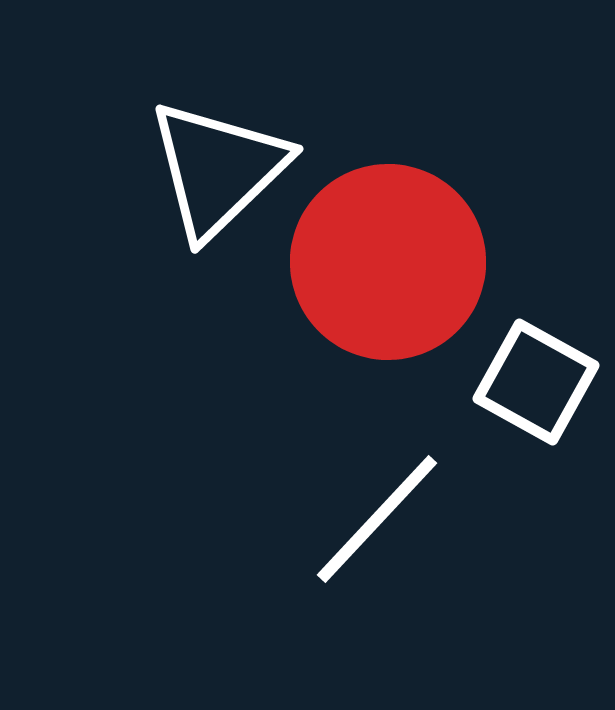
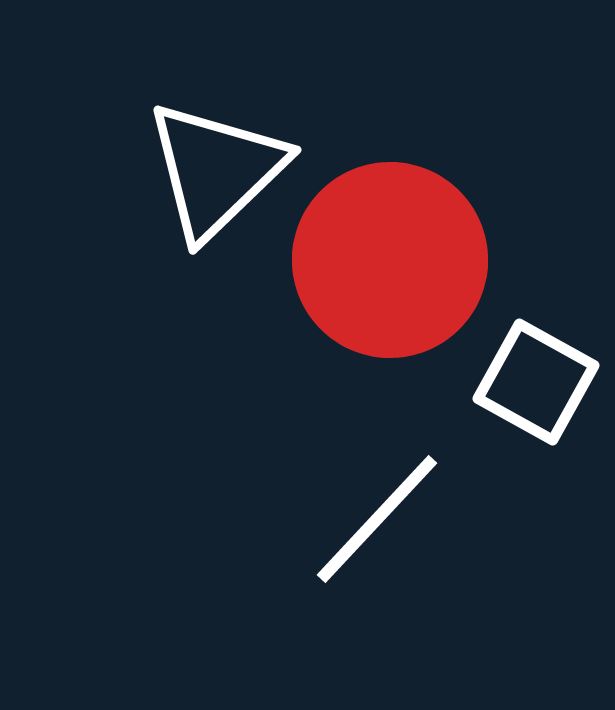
white triangle: moved 2 px left, 1 px down
red circle: moved 2 px right, 2 px up
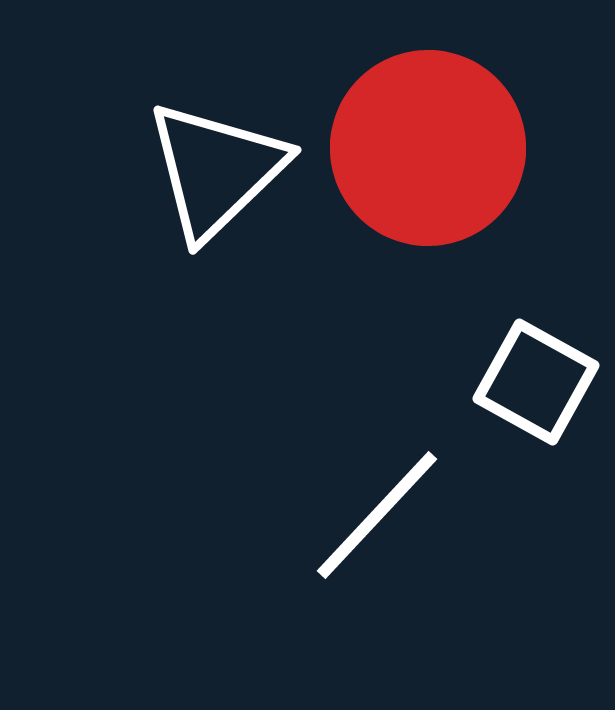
red circle: moved 38 px right, 112 px up
white line: moved 4 px up
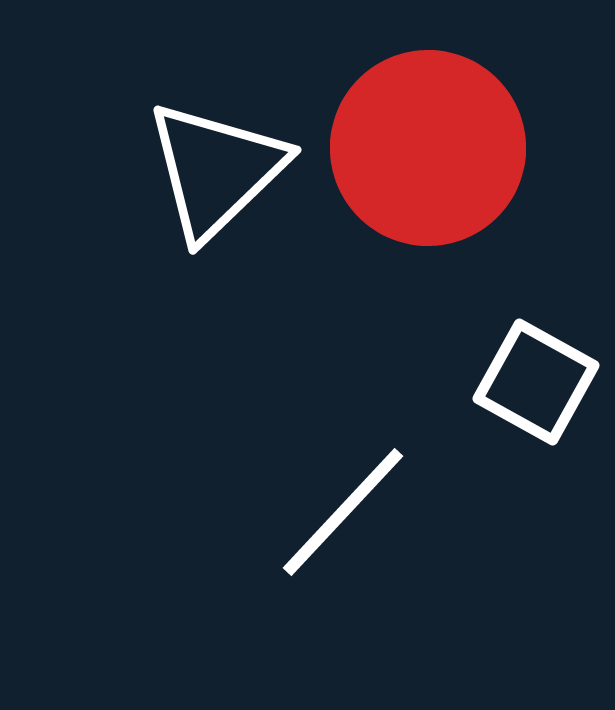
white line: moved 34 px left, 3 px up
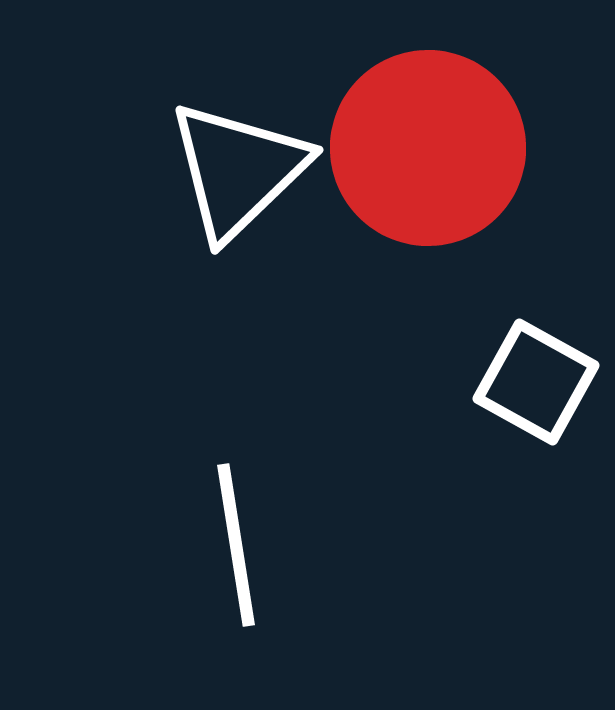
white triangle: moved 22 px right
white line: moved 107 px left, 33 px down; rotated 52 degrees counterclockwise
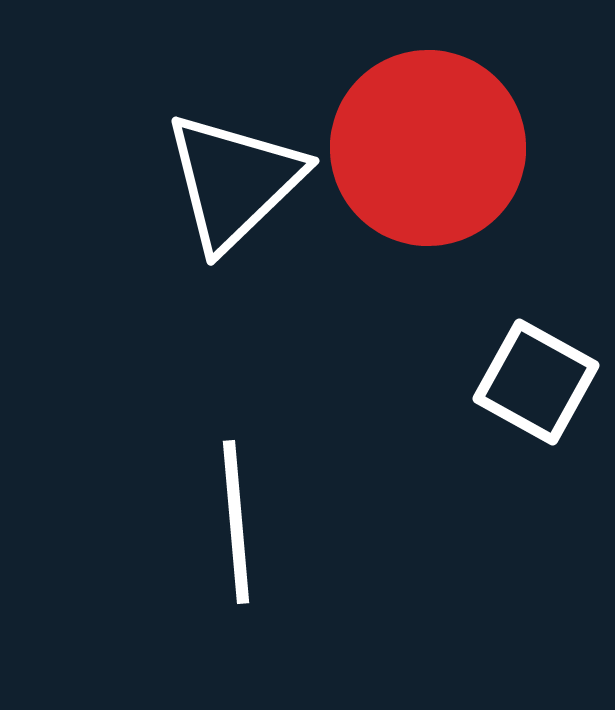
white triangle: moved 4 px left, 11 px down
white line: moved 23 px up; rotated 4 degrees clockwise
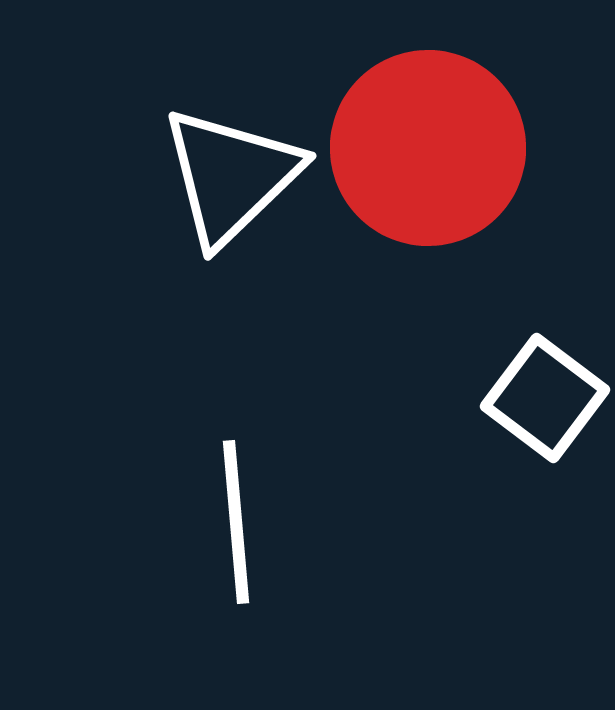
white triangle: moved 3 px left, 5 px up
white square: moved 9 px right, 16 px down; rotated 8 degrees clockwise
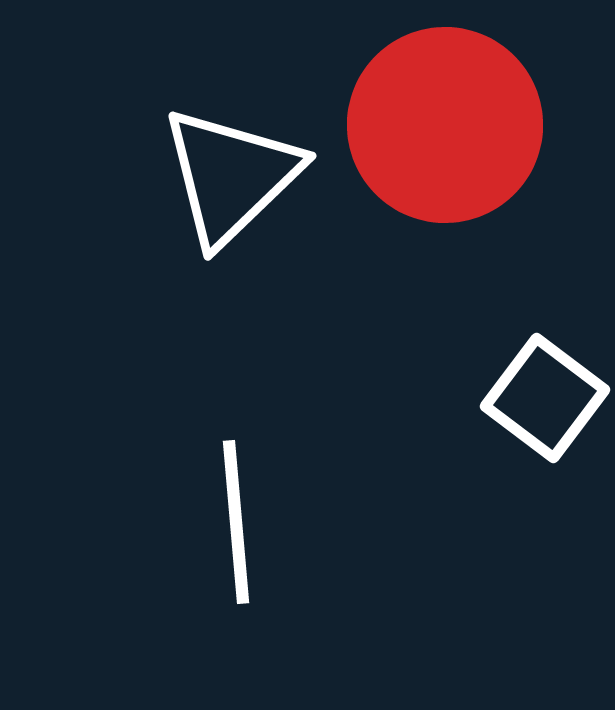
red circle: moved 17 px right, 23 px up
